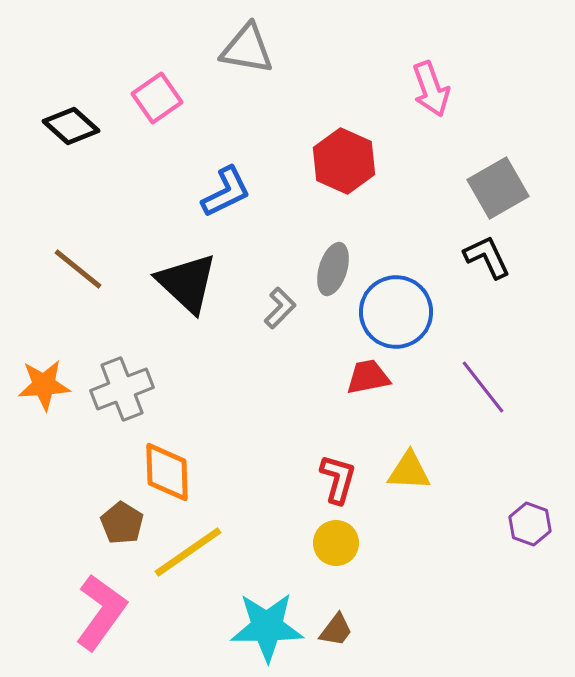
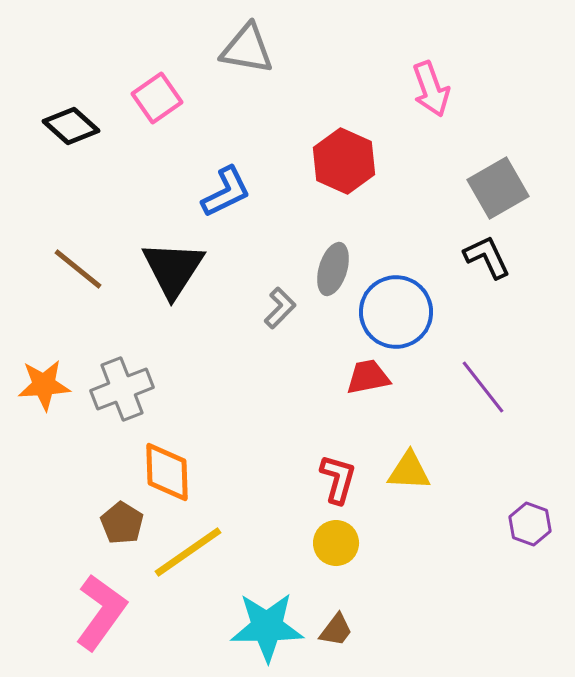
black triangle: moved 14 px left, 14 px up; rotated 20 degrees clockwise
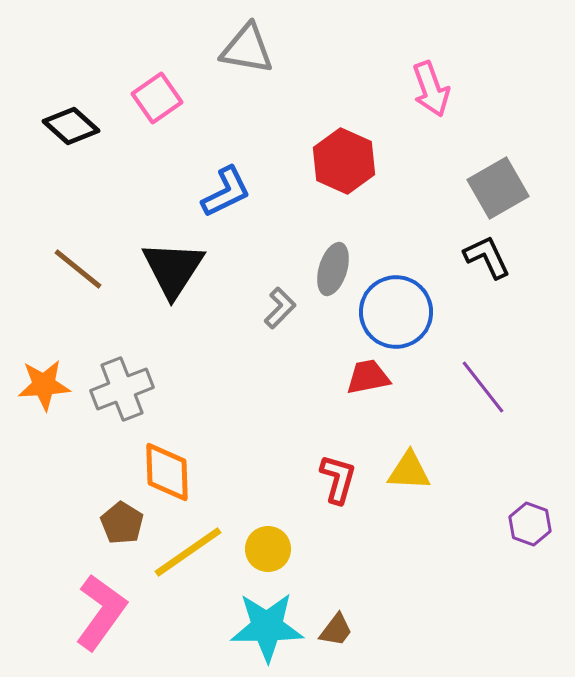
yellow circle: moved 68 px left, 6 px down
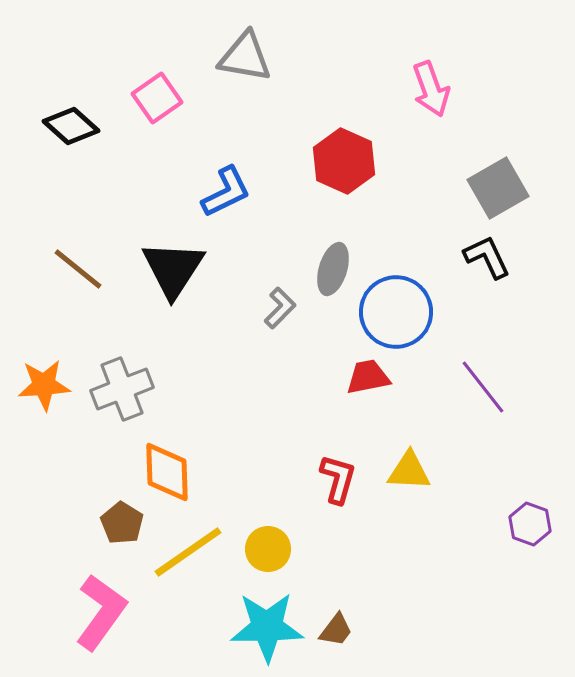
gray triangle: moved 2 px left, 8 px down
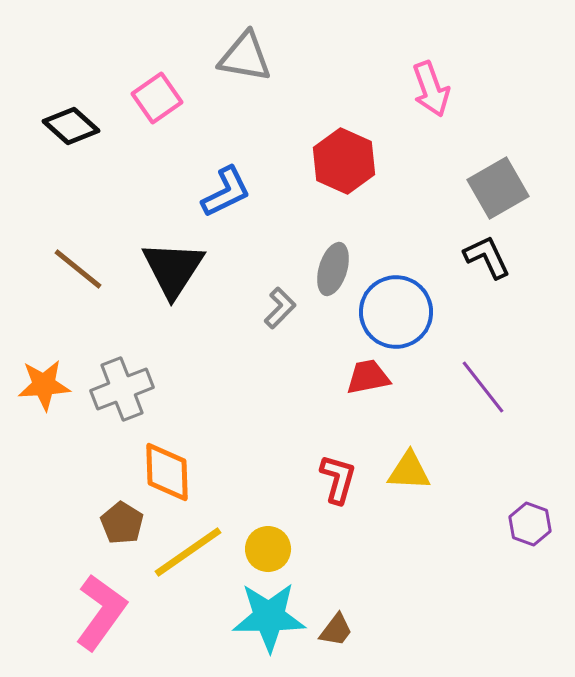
cyan star: moved 2 px right, 10 px up
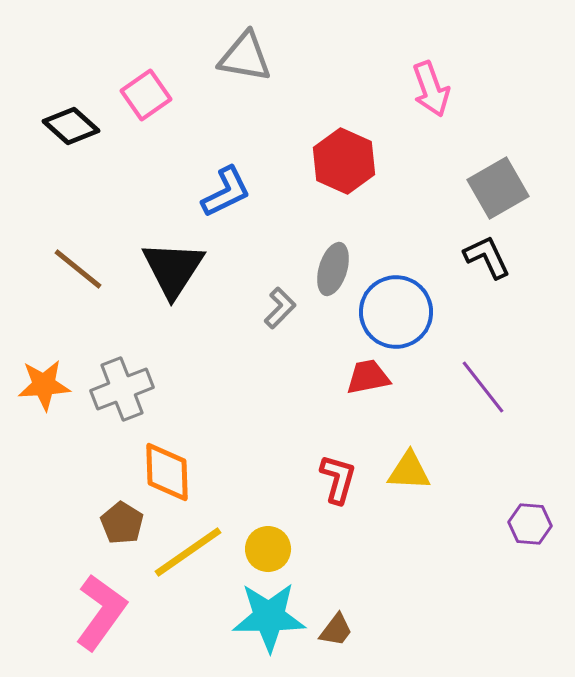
pink square: moved 11 px left, 3 px up
purple hexagon: rotated 15 degrees counterclockwise
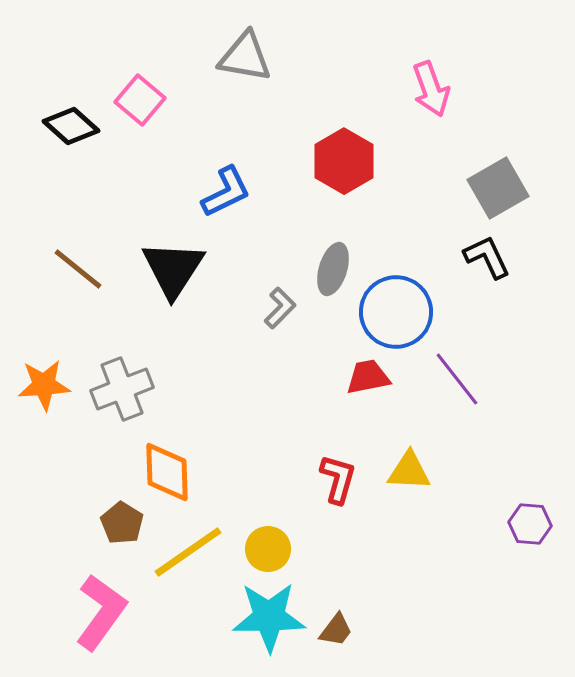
pink square: moved 6 px left, 5 px down; rotated 15 degrees counterclockwise
red hexagon: rotated 6 degrees clockwise
purple line: moved 26 px left, 8 px up
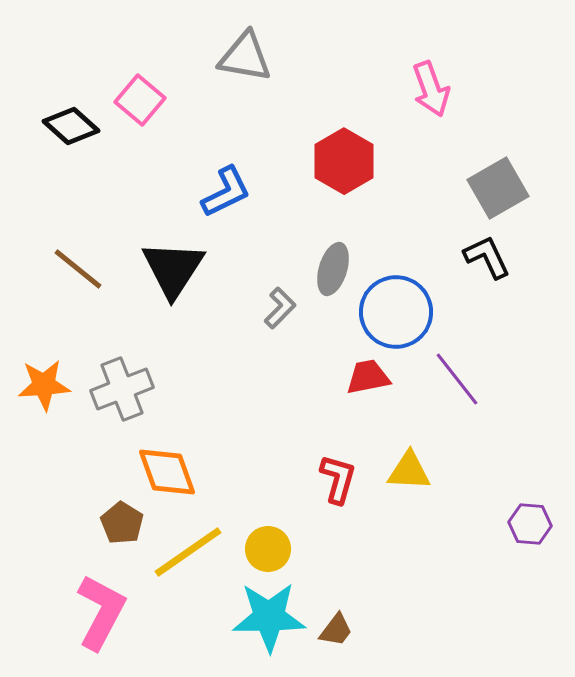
orange diamond: rotated 18 degrees counterclockwise
pink L-shape: rotated 8 degrees counterclockwise
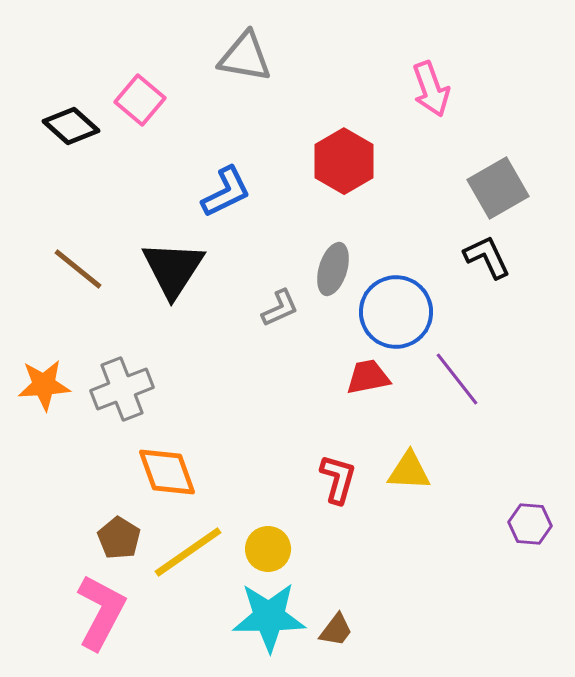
gray L-shape: rotated 21 degrees clockwise
brown pentagon: moved 3 px left, 15 px down
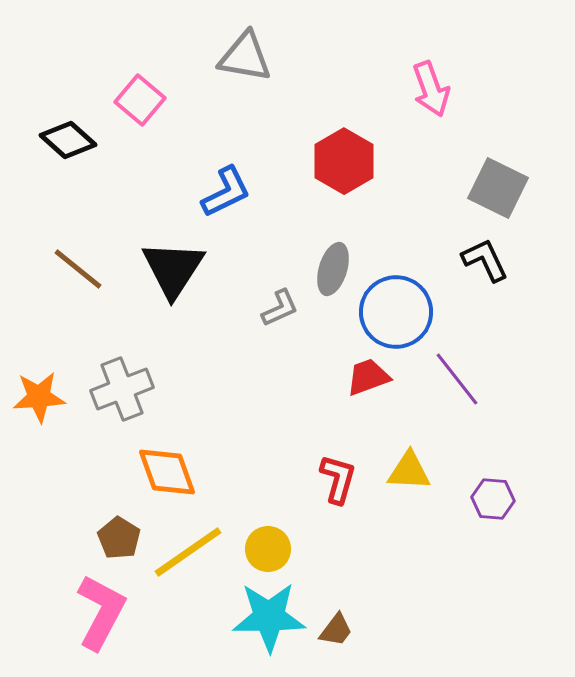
black diamond: moved 3 px left, 14 px down
gray square: rotated 34 degrees counterclockwise
black L-shape: moved 2 px left, 3 px down
red trapezoid: rotated 9 degrees counterclockwise
orange star: moved 5 px left, 12 px down
purple hexagon: moved 37 px left, 25 px up
